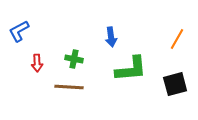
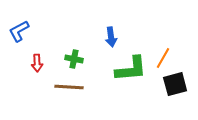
orange line: moved 14 px left, 19 px down
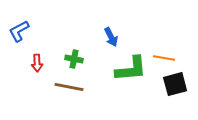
blue arrow: rotated 18 degrees counterclockwise
orange line: moved 1 px right; rotated 70 degrees clockwise
brown line: rotated 8 degrees clockwise
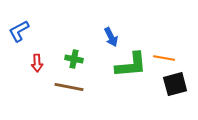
green L-shape: moved 4 px up
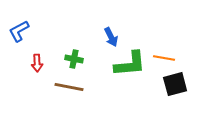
green L-shape: moved 1 px left, 1 px up
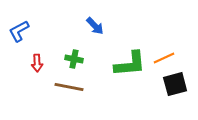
blue arrow: moved 16 px left, 11 px up; rotated 18 degrees counterclockwise
orange line: rotated 35 degrees counterclockwise
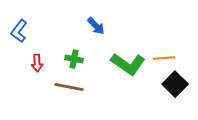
blue arrow: moved 1 px right
blue L-shape: rotated 25 degrees counterclockwise
orange line: rotated 20 degrees clockwise
green L-shape: moved 2 px left; rotated 40 degrees clockwise
black square: rotated 30 degrees counterclockwise
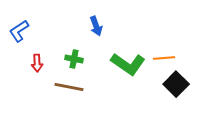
blue arrow: rotated 24 degrees clockwise
blue L-shape: rotated 20 degrees clockwise
black square: moved 1 px right
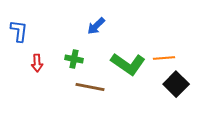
blue arrow: rotated 66 degrees clockwise
blue L-shape: rotated 130 degrees clockwise
brown line: moved 21 px right
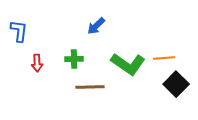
green cross: rotated 12 degrees counterclockwise
brown line: rotated 12 degrees counterclockwise
